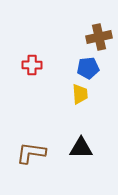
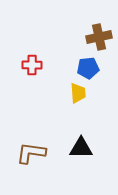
yellow trapezoid: moved 2 px left, 1 px up
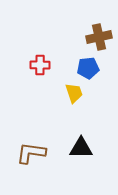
red cross: moved 8 px right
yellow trapezoid: moved 4 px left; rotated 15 degrees counterclockwise
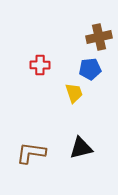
blue pentagon: moved 2 px right, 1 px down
black triangle: rotated 15 degrees counterclockwise
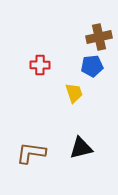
blue pentagon: moved 2 px right, 3 px up
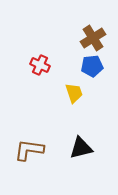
brown cross: moved 6 px left, 1 px down; rotated 20 degrees counterclockwise
red cross: rotated 24 degrees clockwise
brown L-shape: moved 2 px left, 3 px up
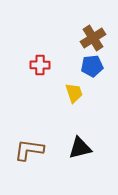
red cross: rotated 24 degrees counterclockwise
black triangle: moved 1 px left
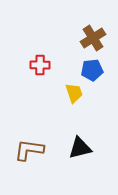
blue pentagon: moved 4 px down
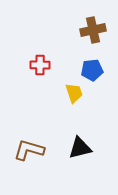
brown cross: moved 8 px up; rotated 20 degrees clockwise
brown L-shape: rotated 8 degrees clockwise
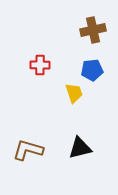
brown L-shape: moved 1 px left
